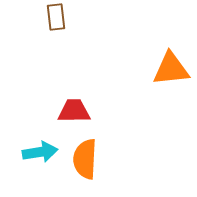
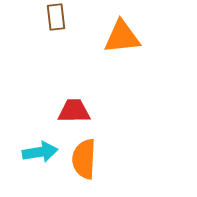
orange triangle: moved 49 px left, 32 px up
orange semicircle: moved 1 px left
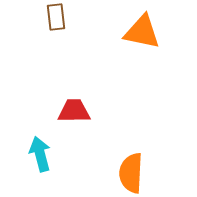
orange triangle: moved 20 px right, 5 px up; rotated 18 degrees clockwise
cyan arrow: moved 2 px down; rotated 96 degrees counterclockwise
orange semicircle: moved 47 px right, 14 px down
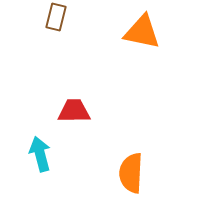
brown rectangle: rotated 20 degrees clockwise
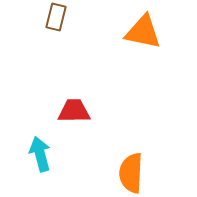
orange triangle: moved 1 px right
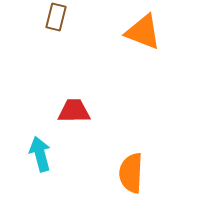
orange triangle: rotated 9 degrees clockwise
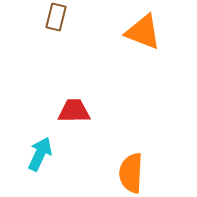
cyan arrow: rotated 40 degrees clockwise
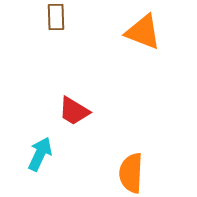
brown rectangle: rotated 16 degrees counterclockwise
red trapezoid: rotated 148 degrees counterclockwise
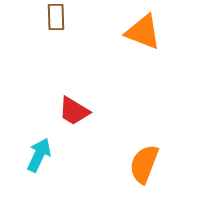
cyan arrow: moved 1 px left, 1 px down
orange semicircle: moved 13 px right, 9 px up; rotated 18 degrees clockwise
